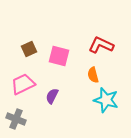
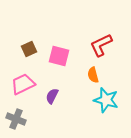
red L-shape: rotated 50 degrees counterclockwise
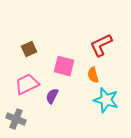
pink square: moved 5 px right, 10 px down
pink trapezoid: moved 4 px right
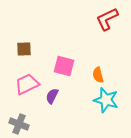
red L-shape: moved 6 px right, 26 px up
brown square: moved 5 px left; rotated 21 degrees clockwise
orange semicircle: moved 5 px right
gray cross: moved 3 px right, 5 px down
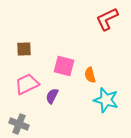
orange semicircle: moved 8 px left
